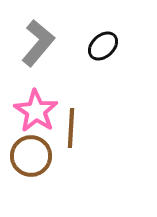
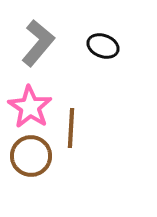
black ellipse: rotated 64 degrees clockwise
pink star: moved 6 px left, 4 px up
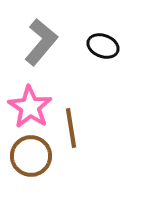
gray L-shape: moved 3 px right, 1 px up
brown line: rotated 12 degrees counterclockwise
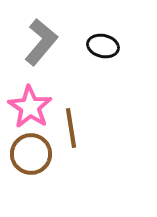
black ellipse: rotated 8 degrees counterclockwise
brown circle: moved 2 px up
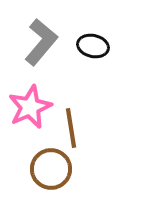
black ellipse: moved 10 px left
pink star: rotated 15 degrees clockwise
brown circle: moved 20 px right, 15 px down
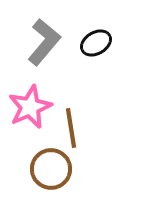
gray L-shape: moved 3 px right
black ellipse: moved 3 px right, 3 px up; rotated 44 degrees counterclockwise
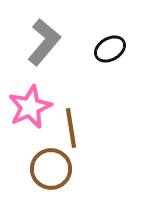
black ellipse: moved 14 px right, 6 px down
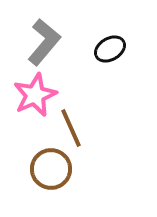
pink star: moved 5 px right, 12 px up
brown line: rotated 15 degrees counterclockwise
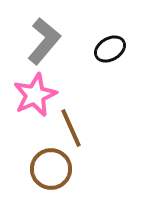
gray L-shape: moved 1 px up
